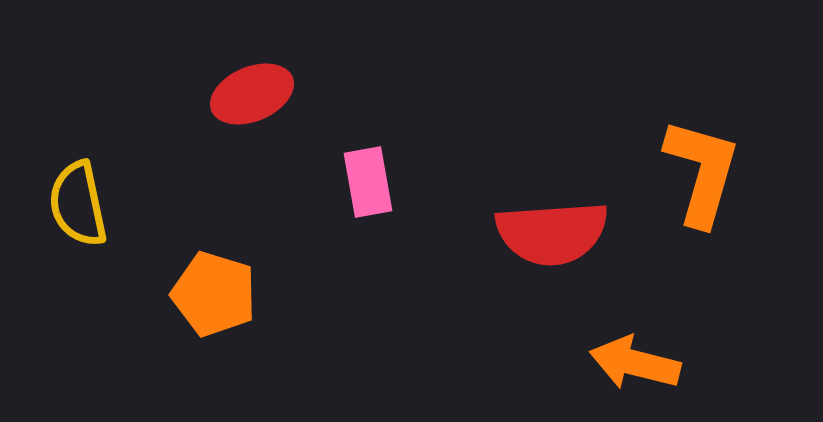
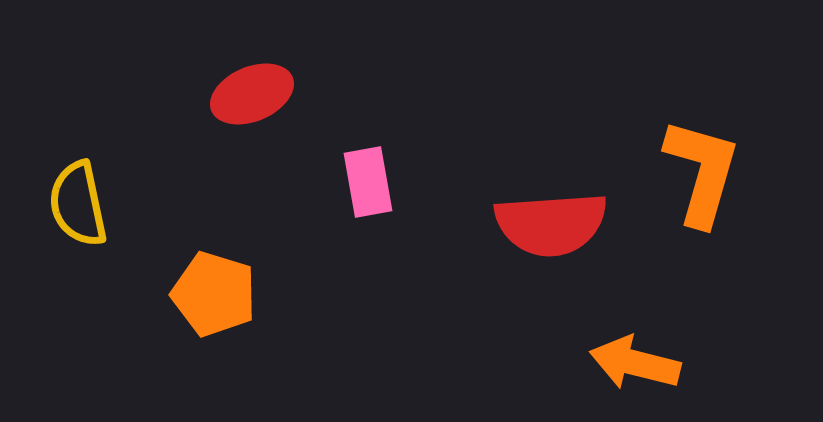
red semicircle: moved 1 px left, 9 px up
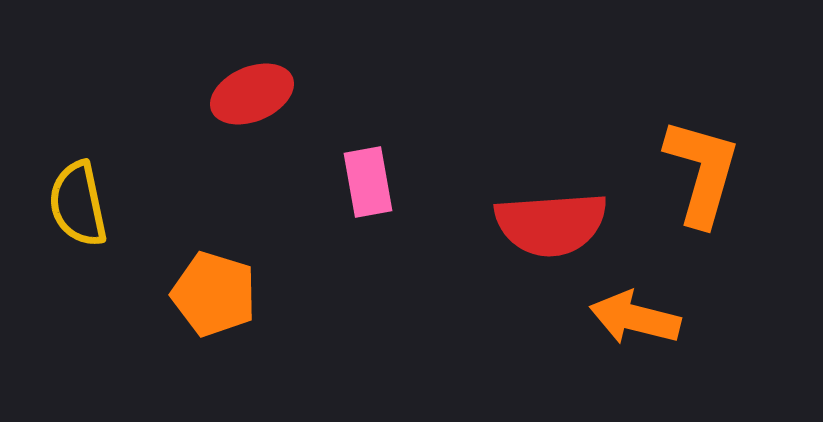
orange arrow: moved 45 px up
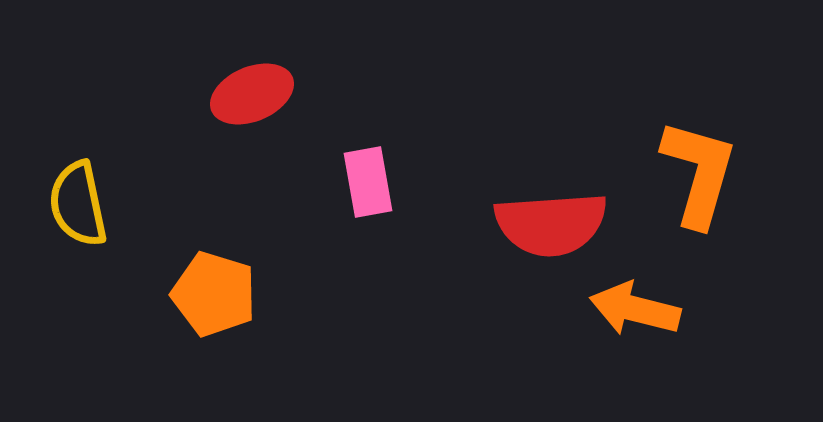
orange L-shape: moved 3 px left, 1 px down
orange arrow: moved 9 px up
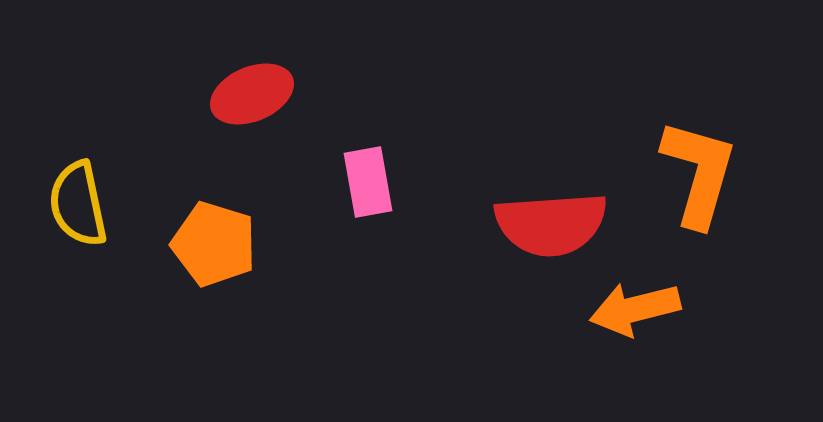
orange pentagon: moved 50 px up
orange arrow: rotated 28 degrees counterclockwise
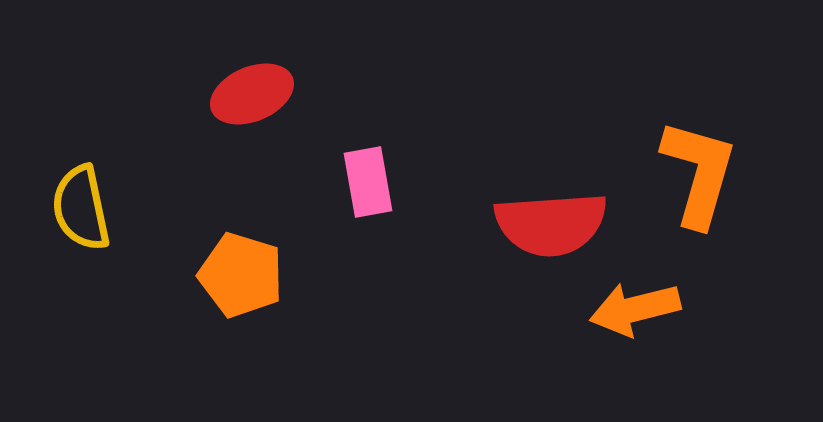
yellow semicircle: moved 3 px right, 4 px down
orange pentagon: moved 27 px right, 31 px down
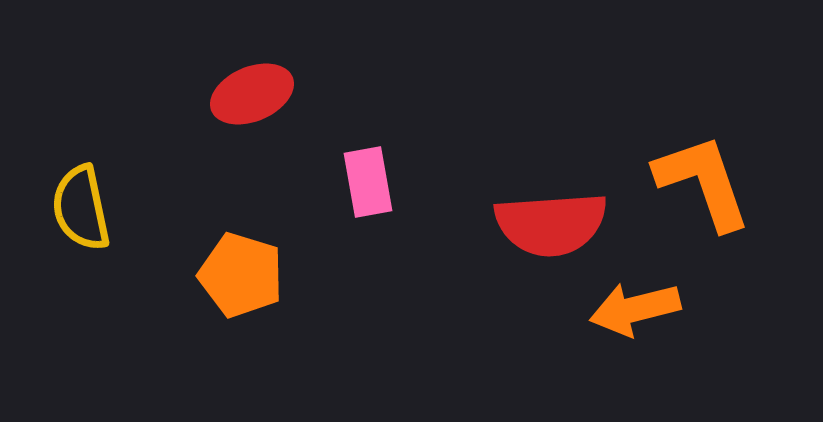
orange L-shape: moved 4 px right, 9 px down; rotated 35 degrees counterclockwise
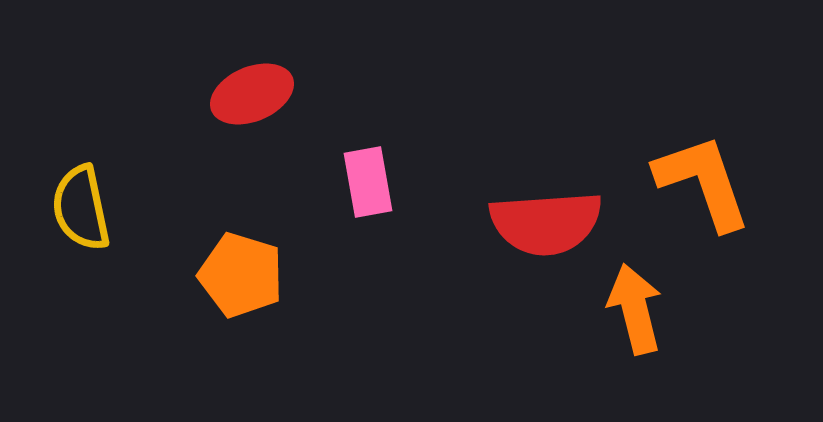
red semicircle: moved 5 px left, 1 px up
orange arrow: rotated 90 degrees clockwise
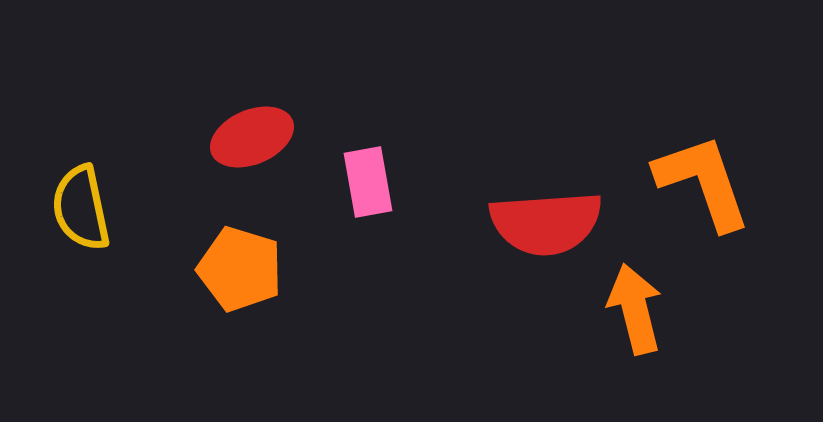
red ellipse: moved 43 px down
orange pentagon: moved 1 px left, 6 px up
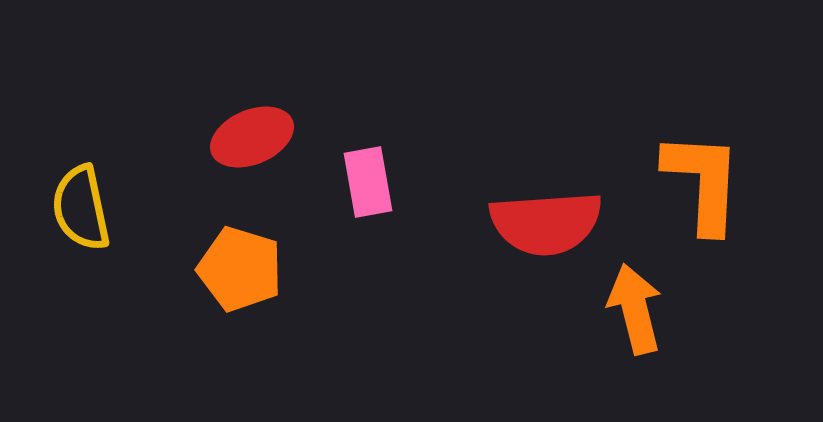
orange L-shape: rotated 22 degrees clockwise
